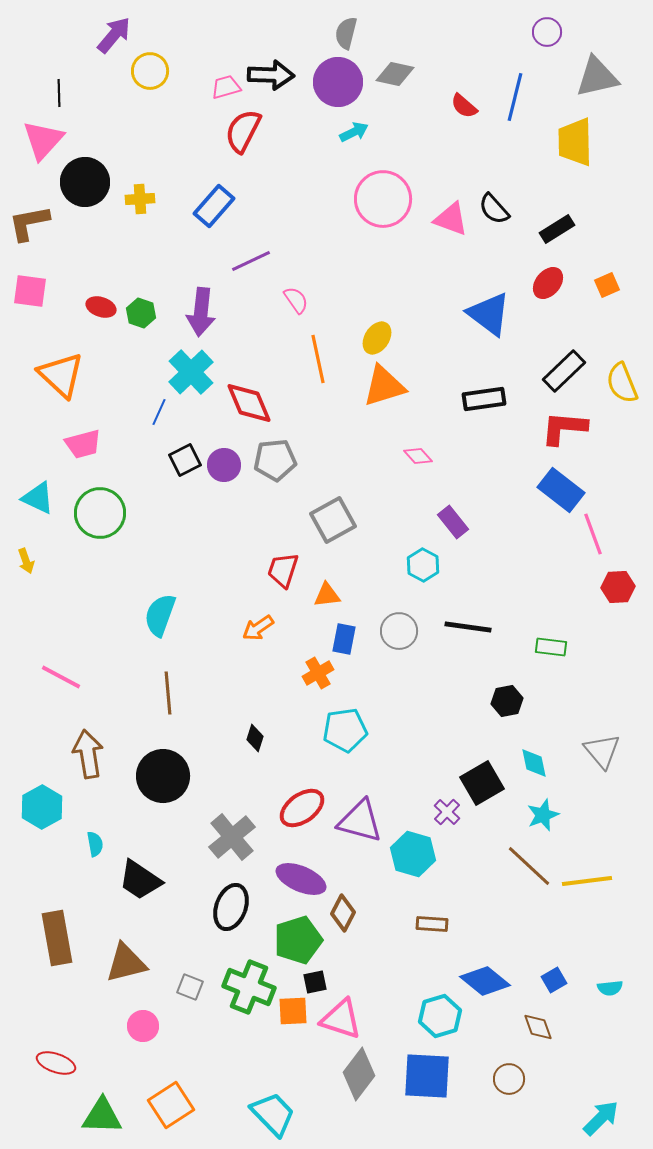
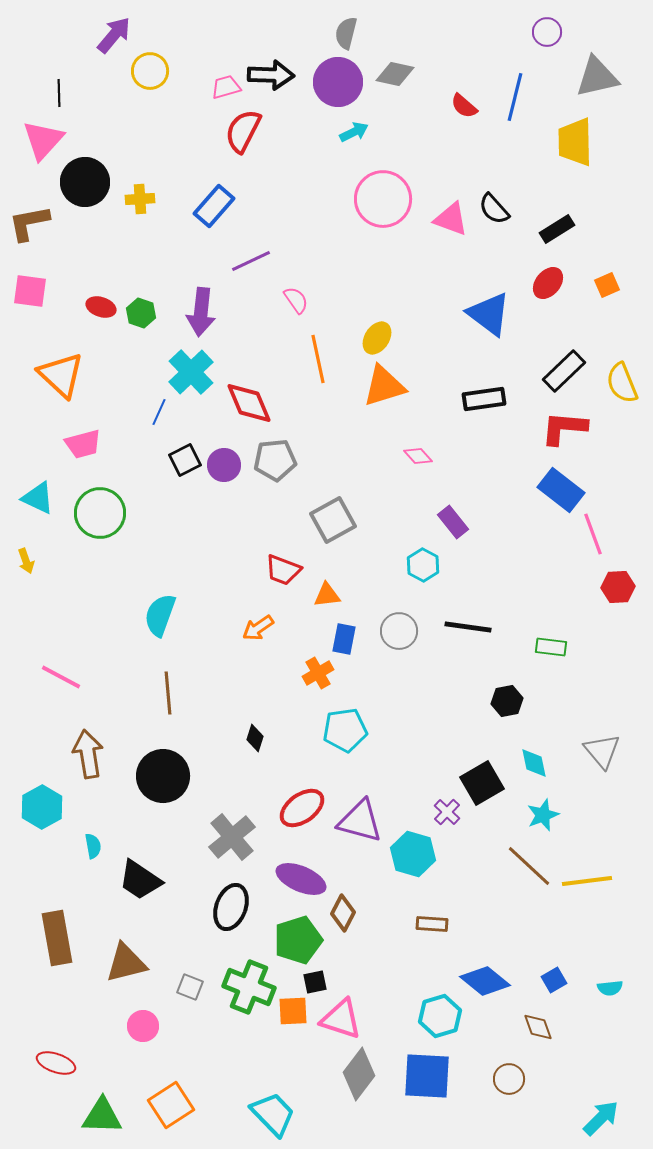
red trapezoid at (283, 570): rotated 87 degrees counterclockwise
cyan semicircle at (95, 844): moved 2 px left, 2 px down
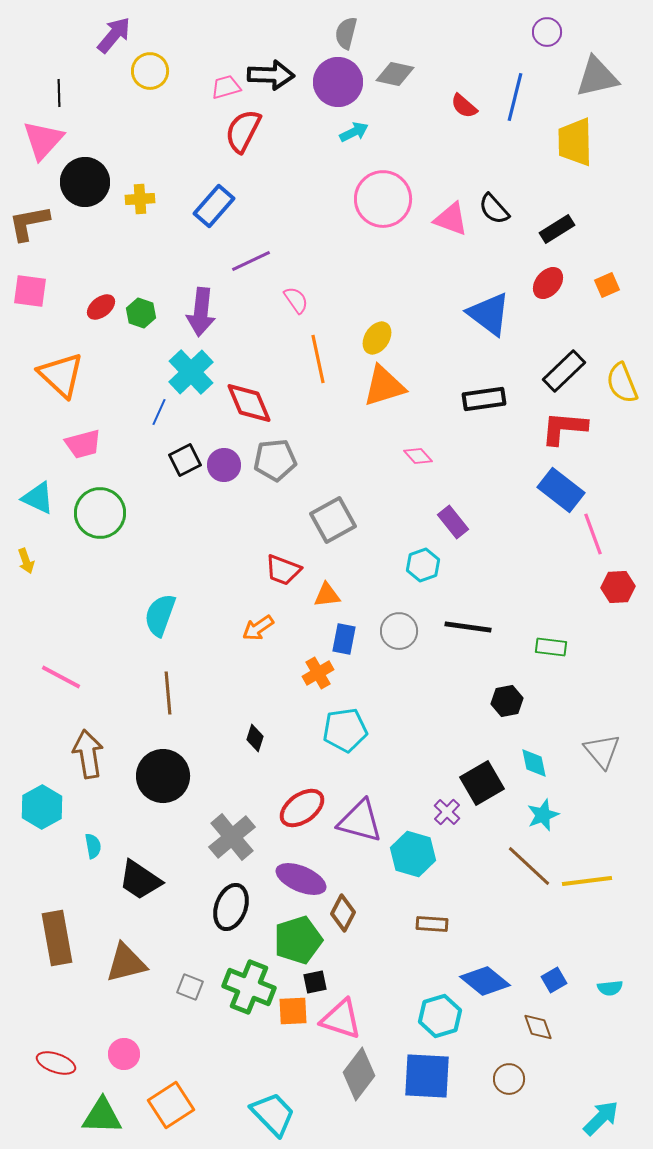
red ellipse at (101, 307): rotated 56 degrees counterclockwise
cyan hexagon at (423, 565): rotated 12 degrees clockwise
pink circle at (143, 1026): moved 19 px left, 28 px down
